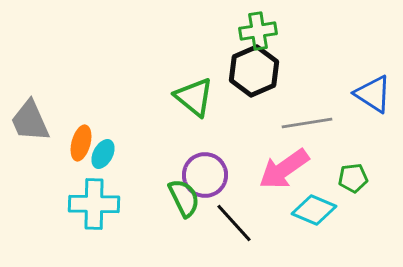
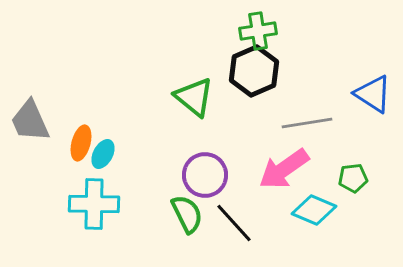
green semicircle: moved 3 px right, 16 px down
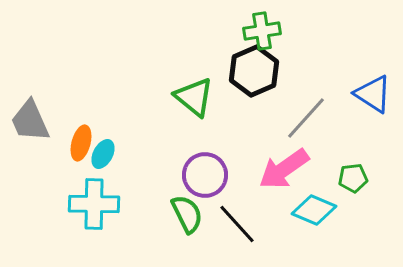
green cross: moved 4 px right
gray line: moved 1 px left, 5 px up; rotated 39 degrees counterclockwise
black line: moved 3 px right, 1 px down
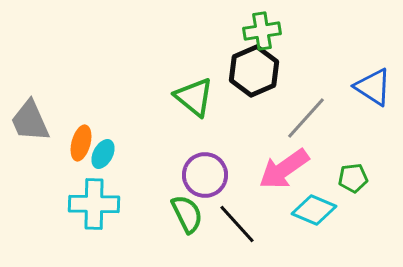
blue triangle: moved 7 px up
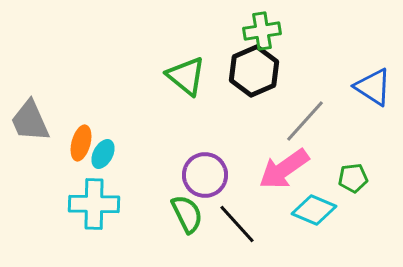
green triangle: moved 8 px left, 21 px up
gray line: moved 1 px left, 3 px down
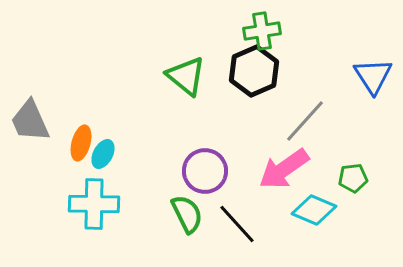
blue triangle: moved 11 px up; rotated 24 degrees clockwise
purple circle: moved 4 px up
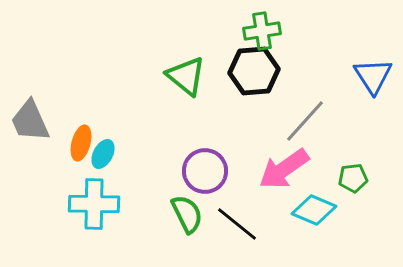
black hexagon: rotated 18 degrees clockwise
black line: rotated 9 degrees counterclockwise
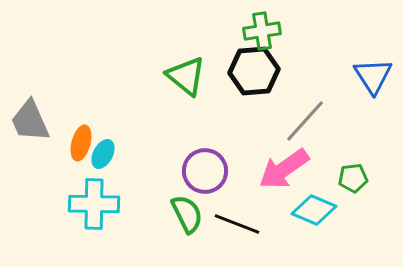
black line: rotated 18 degrees counterclockwise
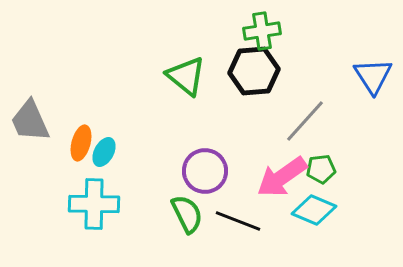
cyan ellipse: moved 1 px right, 2 px up
pink arrow: moved 2 px left, 8 px down
green pentagon: moved 32 px left, 9 px up
black line: moved 1 px right, 3 px up
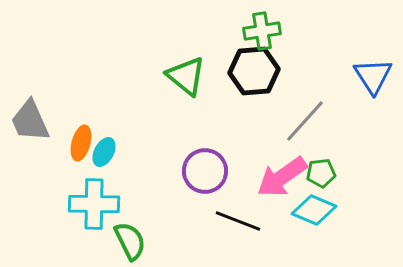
green pentagon: moved 4 px down
green semicircle: moved 57 px left, 27 px down
